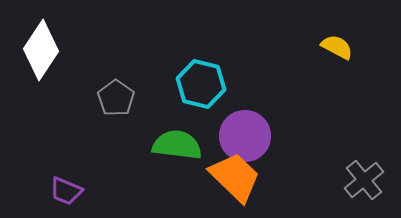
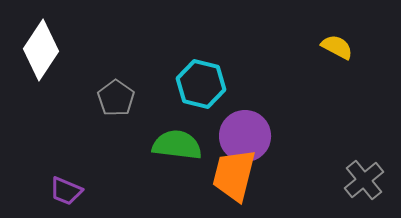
orange trapezoid: moved 1 px left, 2 px up; rotated 120 degrees counterclockwise
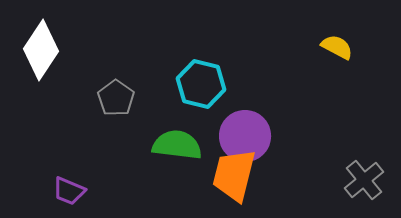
purple trapezoid: moved 3 px right
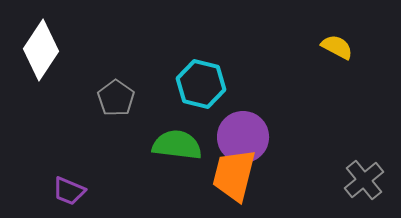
purple circle: moved 2 px left, 1 px down
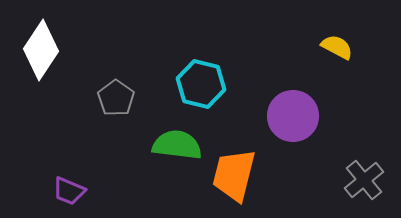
purple circle: moved 50 px right, 21 px up
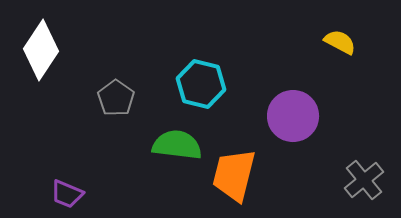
yellow semicircle: moved 3 px right, 5 px up
purple trapezoid: moved 2 px left, 3 px down
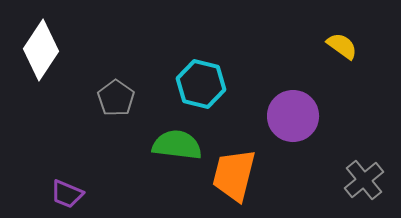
yellow semicircle: moved 2 px right, 4 px down; rotated 8 degrees clockwise
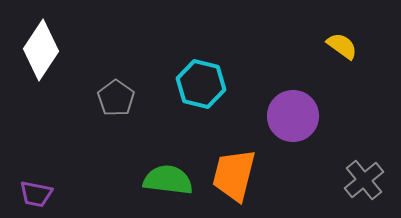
green semicircle: moved 9 px left, 35 px down
purple trapezoid: moved 31 px left; rotated 12 degrees counterclockwise
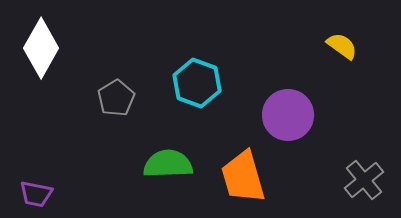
white diamond: moved 2 px up; rotated 4 degrees counterclockwise
cyan hexagon: moved 4 px left, 1 px up; rotated 6 degrees clockwise
gray pentagon: rotated 6 degrees clockwise
purple circle: moved 5 px left, 1 px up
orange trapezoid: moved 9 px right, 2 px down; rotated 30 degrees counterclockwise
green semicircle: moved 16 px up; rotated 9 degrees counterclockwise
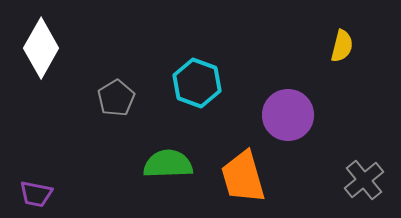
yellow semicircle: rotated 68 degrees clockwise
